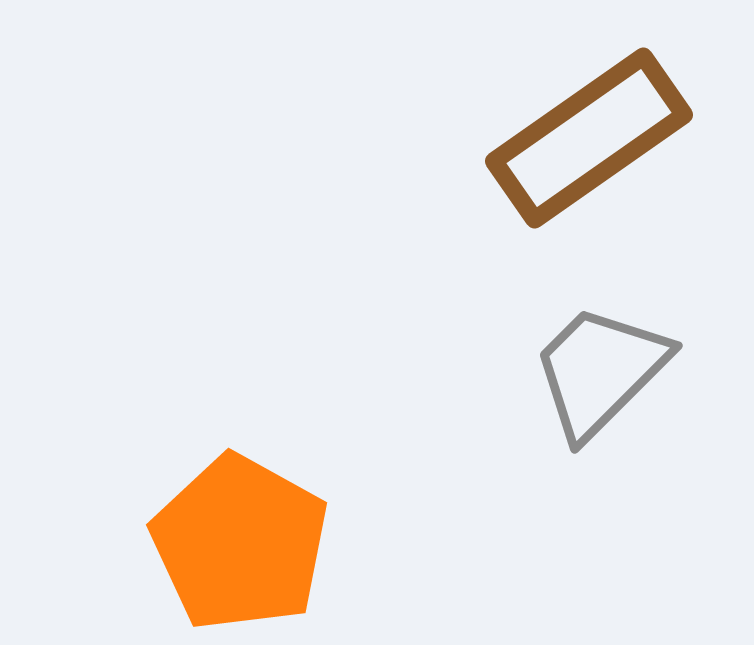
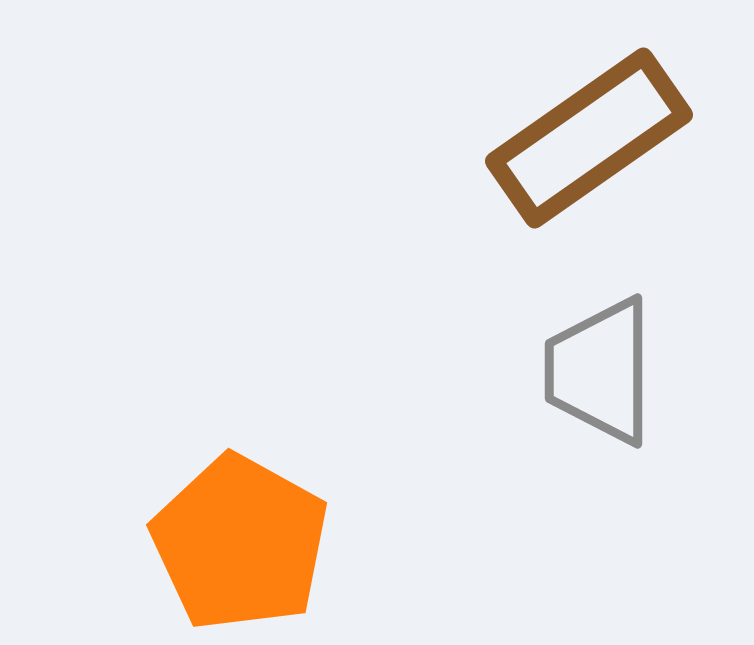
gray trapezoid: rotated 45 degrees counterclockwise
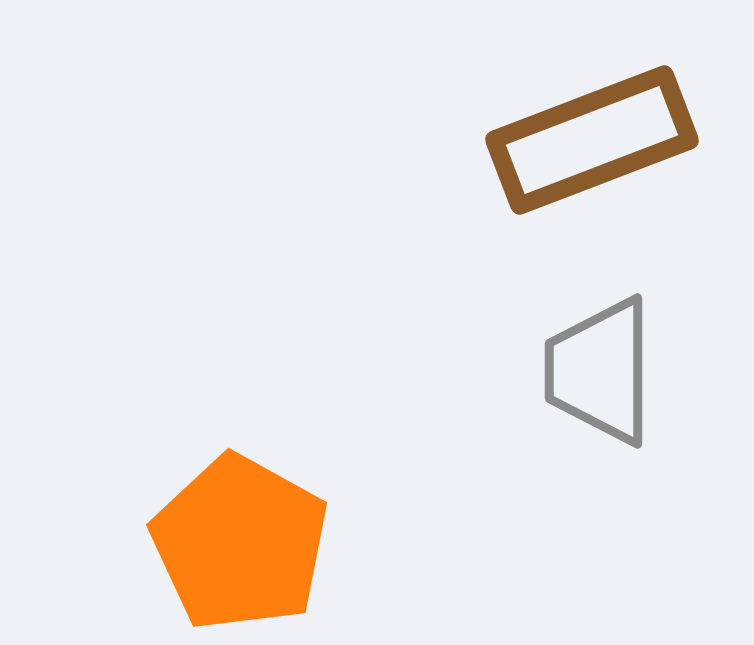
brown rectangle: moved 3 px right, 2 px down; rotated 14 degrees clockwise
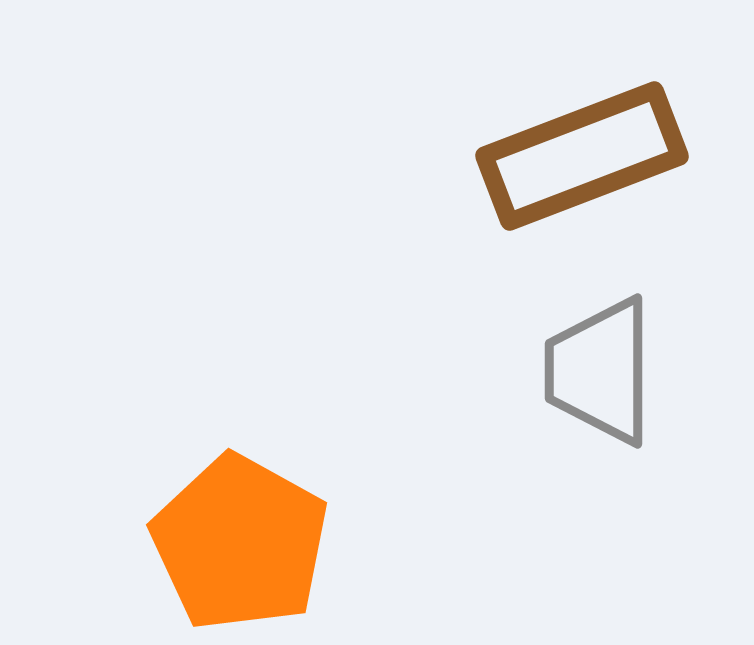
brown rectangle: moved 10 px left, 16 px down
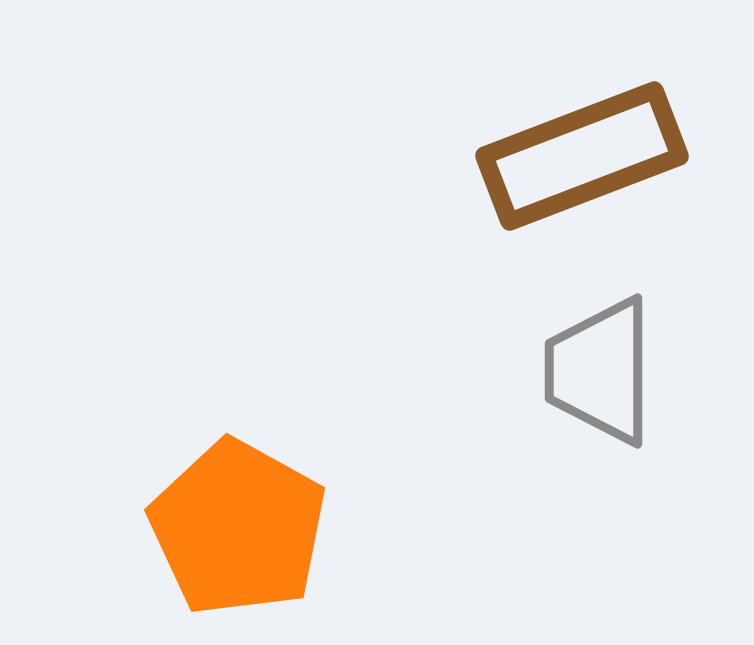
orange pentagon: moved 2 px left, 15 px up
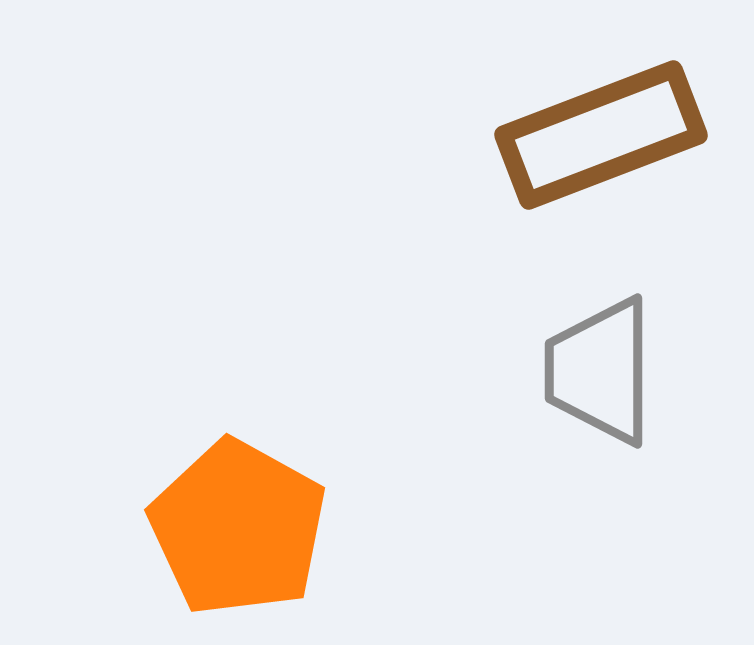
brown rectangle: moved 19 px right, 21 px up
